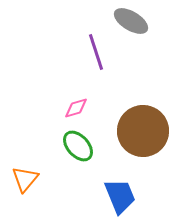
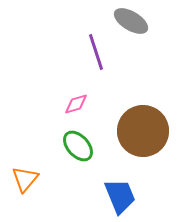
pink diamond: moved 4 px up
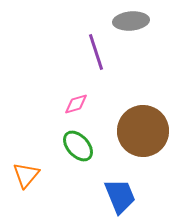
gray ellipse: rotated 36 degrees counterclockwise
orange triangle: moved 1 px right, 4 px up
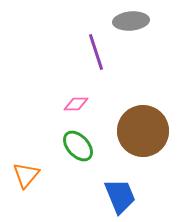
pink diamond: rotated 15 degrees clockwise
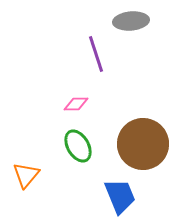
purple line: moved 2 px down
brown circle: moved 13 px down
green ellipse: rotated 12 degrees clockwise
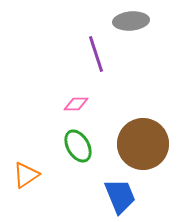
orange triangle: rotated 16 degrees clockwise
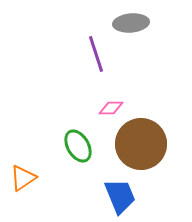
gray ellipse: moved 2 px down
pink diamond: moved 35 px right, 4 px down
brown circle: moved 2 px left
orange triangle: moved 3 px left, 3 px down
